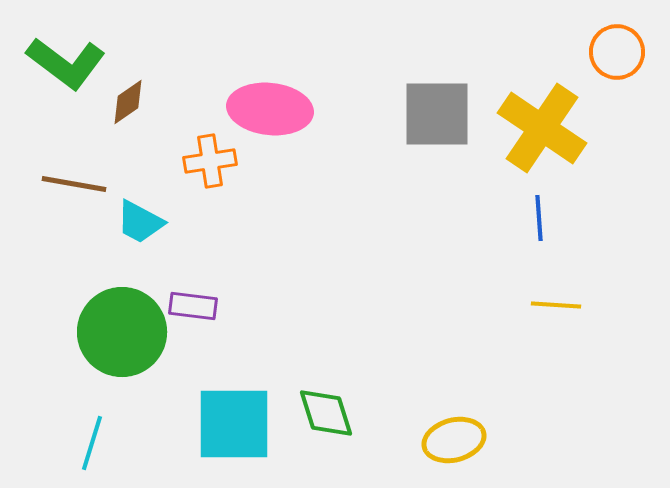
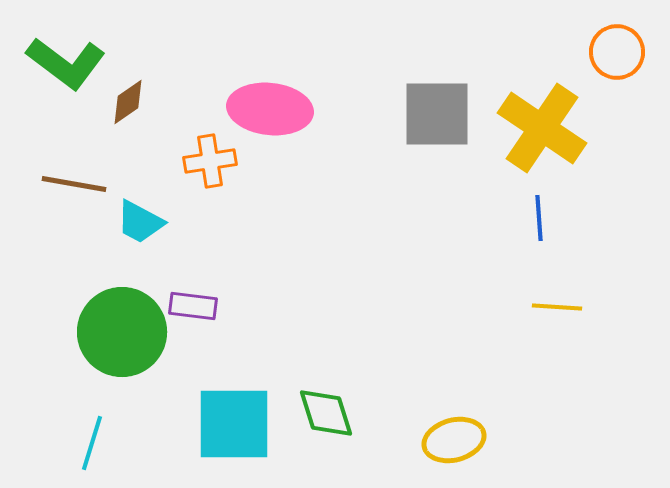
yellow line: moved 1 px right, 2 px down
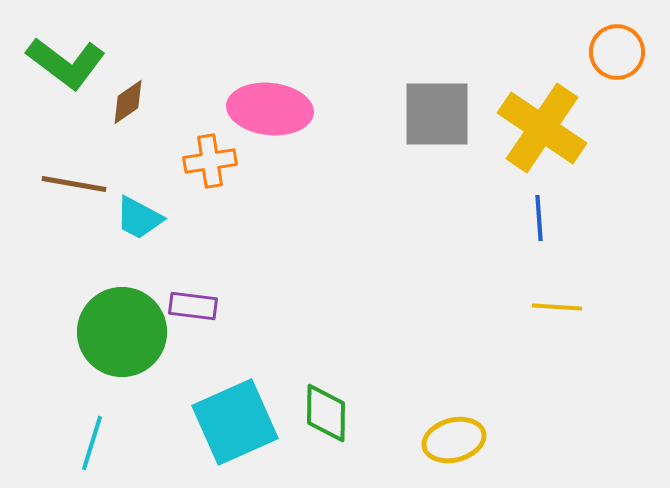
cyan trapezoid: moved 1 px left, 4 px up
green diamond: rotated 18 degrees clockwise
cyan square: moved 1 px right, 2 px up; rotated 24 degrees counterclockwise
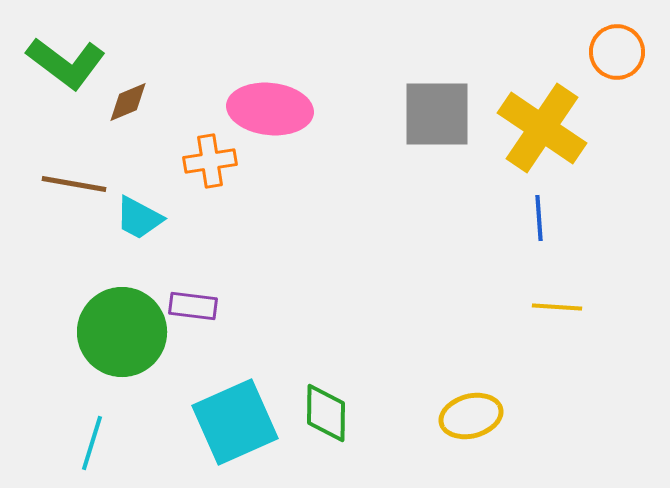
brown diamond: rotated 12 degrees clockwise
yellow ellipse: moved 17 px right, 24 px up
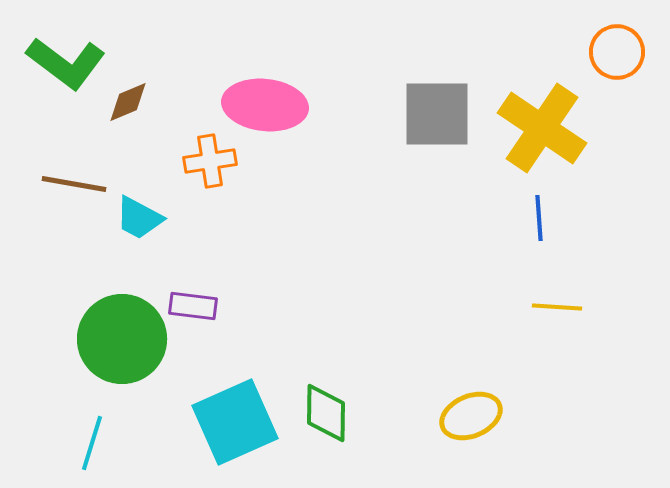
pink ellipse: moved 5 px left, 4 px up
green circle: moved 7 px down
yellow ellipse: rotated 8 degrees counterclockwise
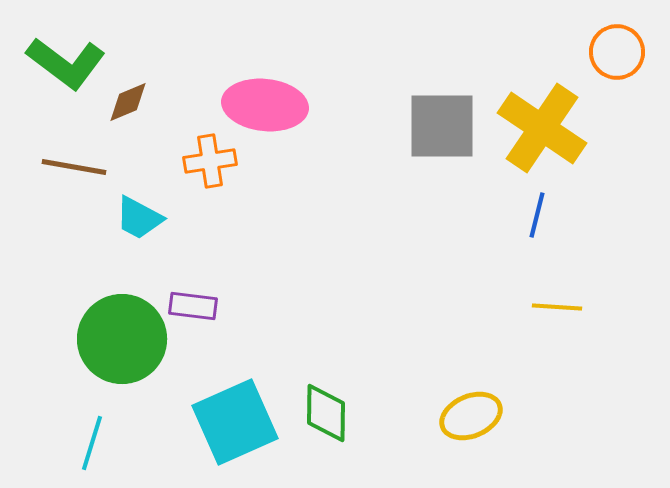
gray square: moved 5 px right, 12 px down
brown line: moved 17 px up
blue line: moved 2 px left, 3 px up; rotated 18 degrees clockwise
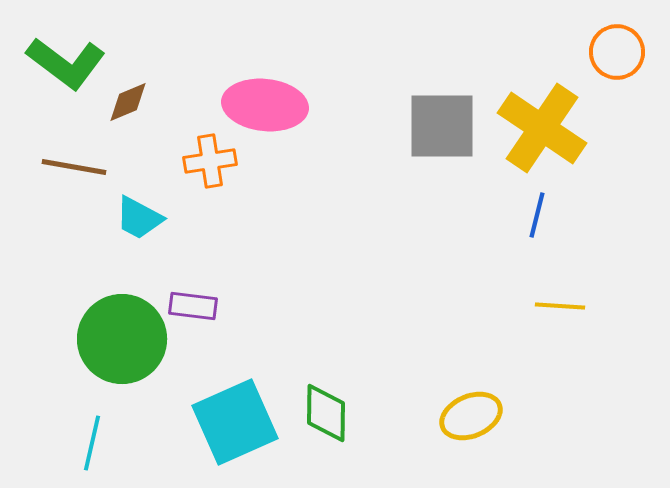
yellow line: moved 3 px right, 1 px up
cyan line: rotated 4 degrees counterclockwise
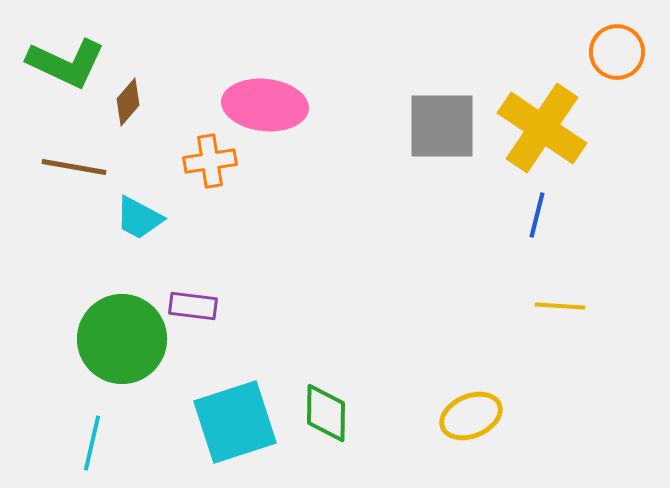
green L-shape: rotated 12 degrees counterclockwise
brown diamond: rotated 27 degrees counterclockwise
cyan square: rotated 6 degrees clockwise
